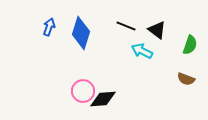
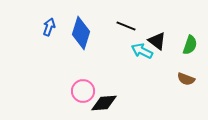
black triangle: moved 11 px down
black diamond: moved 1 px right, 4 px down
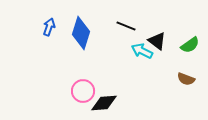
green semicircle: rotated 36 degrees clockwise
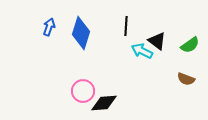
black line: rotated 72 degrees clockwise
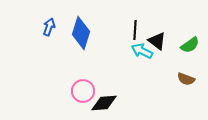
black line: moved 9 px right, 4 px down
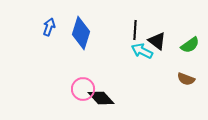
pink circle: moved 2 px up
black diamond: moved 3 px left, 5 px up; rotated 52 degrees clockwise
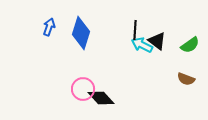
cyan arrow: moved 6 px up
